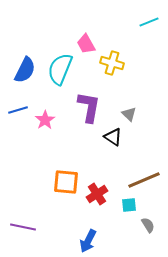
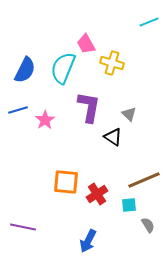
cyan semicircle: moved 3 px right, 1 px up
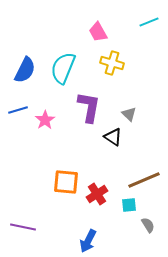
pink trapezoid: moved 12 px right, 12 px up
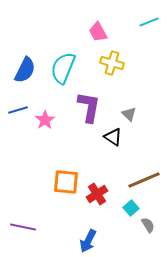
cyan square: moved 2 px right, 3 px down; rotated 35 degrees counterclockwise
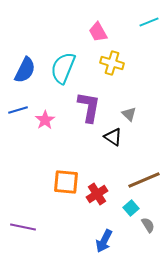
blue arrow: moved 16 px right
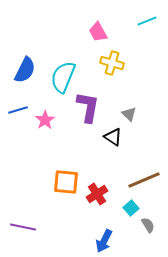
cyan line: moved 2 px left, 1 px up
cyan semicircle: moved 9 px down
purple L-shape: moved 1 px left
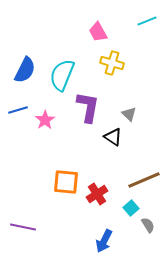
cyan semicircle: moved 1 px left, 2 px up
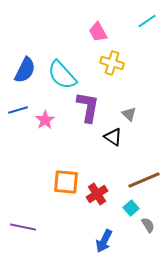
cyan line: rotated 12 degrees counterclockwise
cyan semicircle: rotated 64 degrees counterclockwise
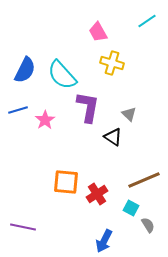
cyan square: rotated 21 degrees counterclockwise
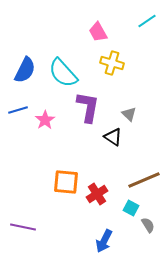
cyan semicircle: moved 1 px right, 2 px up
